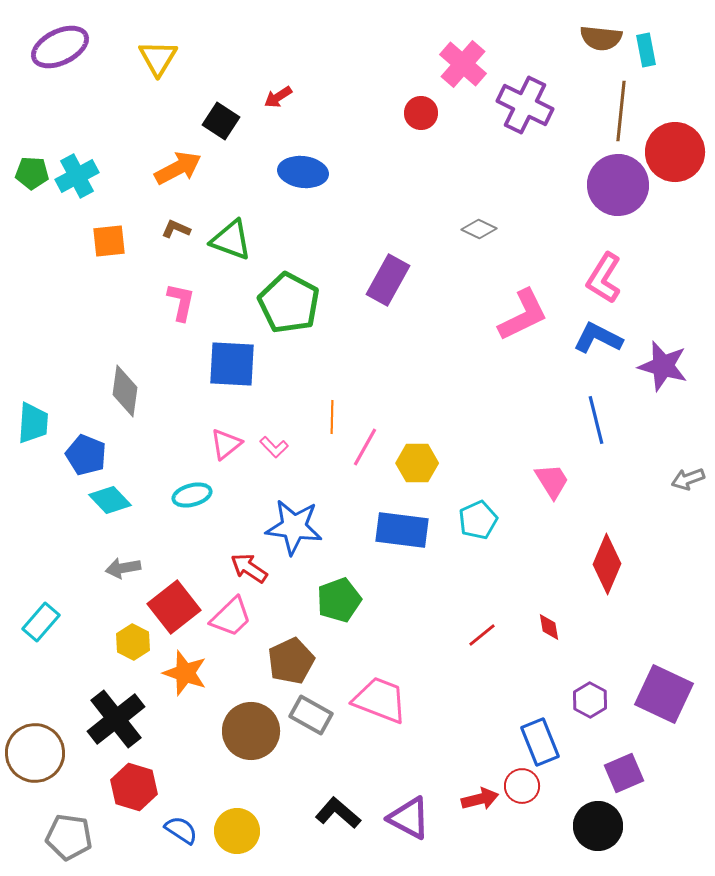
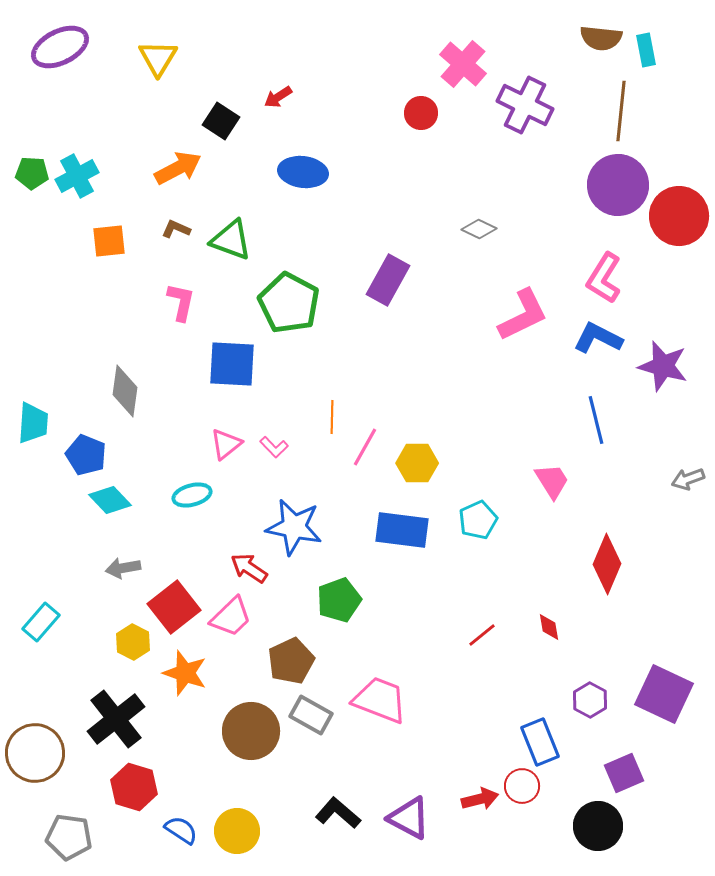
red circle at (675, 152): moved 4 px right, 64 px down
blue star at (294, 527): rotated 4 degrees clockwise
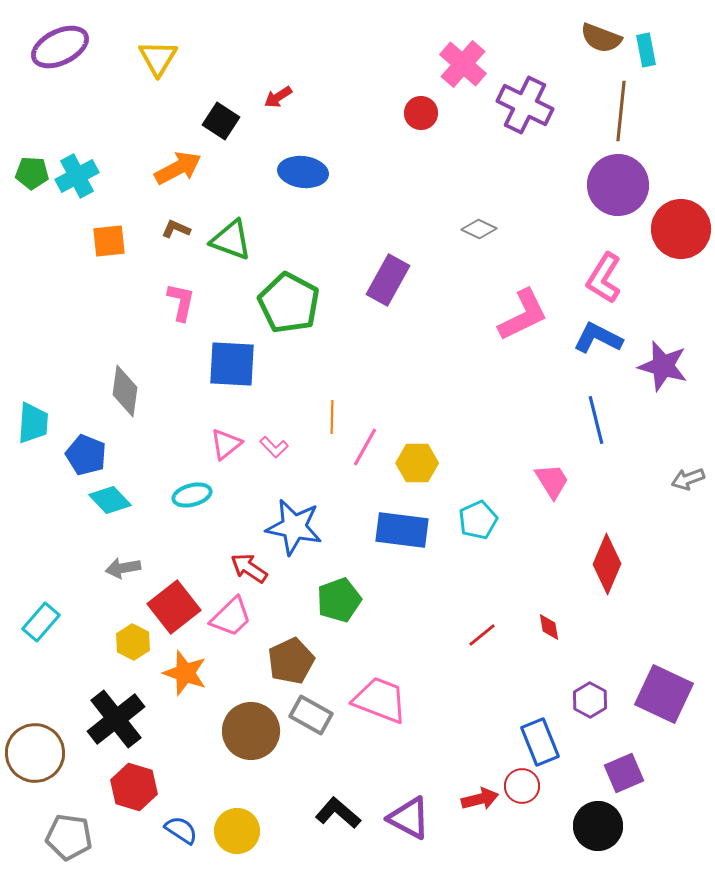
brown semicircle at (601, 38): rotated 15 degrees clockwise
red circle at (679, 216): moved 2 px right, 13 px down
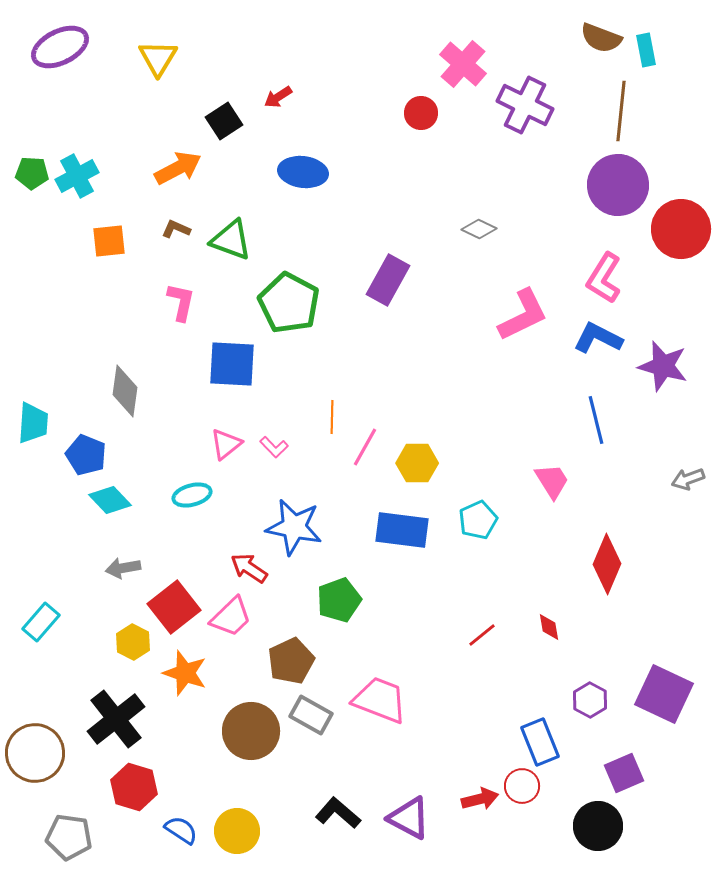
black square at (221, 121): moved 3 px right; rotated 24 degrees clockwise
